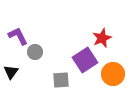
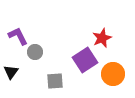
gray square: moved 6 px left, 1 px down
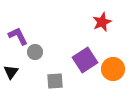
red star: moved 16 px up
orange circle: moved 5 px up
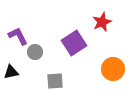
purple square: moved 11 px left, 17 px up
black triangle: rotated 42 degrees clockwise
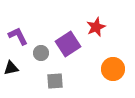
red star: moved 6 px left, 5 px down
purple square: moved 6 px left, 1 px down
gray circle: moved 6 px right, 1 px down
black triangle: moved 4 px up
